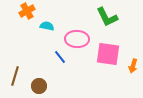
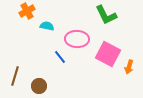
green L-shape: moved 1 px left, 2 px up
pink square: rotated 20 degrees clockwise
orange arrow: moved 4 px left, 1 px down
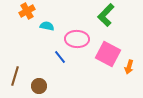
green L-shape: rotated 70 degrees clockwise
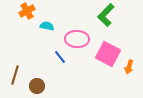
brown line: moved 1 px up
brown circle: moved 2 px left
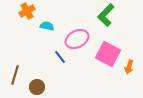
pink ellipse: rotated 30 degrees counterclockwise
brown circle: moved 1 px down
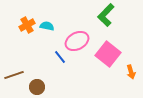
orange cross: moved 14 px down
pink ellipse: moved 2 px down
pink square: rotated 10 degrees clockwise
orange arrow: moved 2 px right, 5 px down; rotated 32 degrees counterclockwise
brown line: moved 1 px left; rotated 54 degrees clockwise
